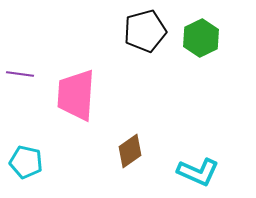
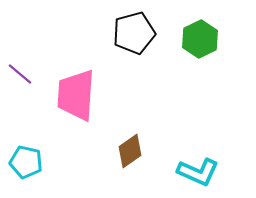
black pentagon: moved 11 px left, 2 px down
green hexagon: moved 1 px left, 1 px down
purple line: rotated 32 degrees clockwise
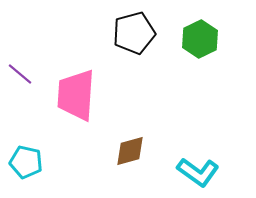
brown diamond: rotated 20 degrees clockwise
cyan L-shape: rotated 12 degrees clockwise
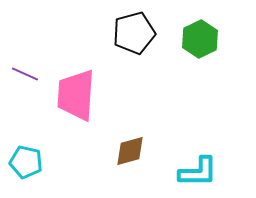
purple line: moved 5 px right; rotated 16 degrees counterclockwise
cyan L-shape: rotated 36 degrees counterclockwise
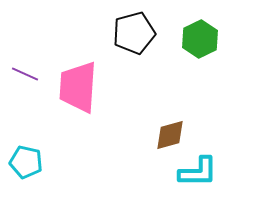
pink trapezoid: moved 2 px right, 8 px up
brown diamond: moved 40 px right, 16 px up
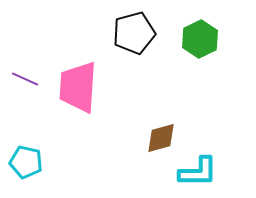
purple line: moved 5 px down
brown diamond: moved 9 px left, 3 px down
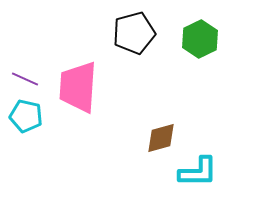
cyan pentagon: moved 46 px up
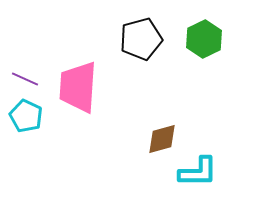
black pentagon: moved 7 px right, 6 px down
green hexagon: moved 4 px right
cyan pentagon: rotated 12 degrees clockwise
brown diamond: moved 1 px right, 1 px down
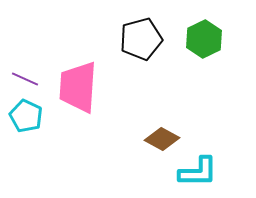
brown diamond: rotated 44 degrees clockwise
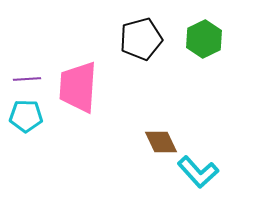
purple line: moved 2 px right; rotated 28 degrees counterclockwise
cyan pentagon: rotated 24 degrees counterclockwise
brown diamond: moved 1 px left, 3 px down; rotated 36 degrees clockwise
cyan L-shape: rotated 48 degrees clockwise
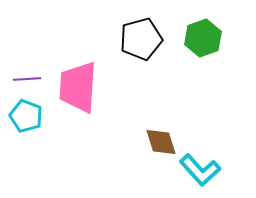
green hexagon: moved 1 px left, 1 px up; rotated 6 degrees clockwise
cyan pentagon: rotated 20 degrees clockwise
brown diamond: rotated 8 degrees clockwise
cyan L-shape: moved 2 px right, 2 px up
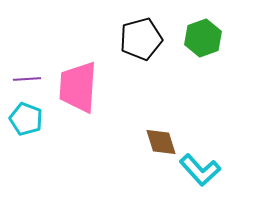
cyan pentagon: moved 3 px down
